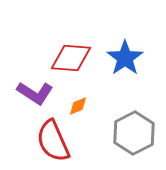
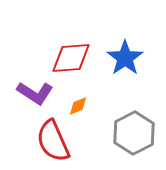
red diamond: rotated 9 degrees counterclockwise
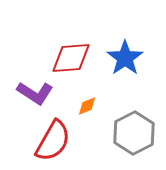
orange diamond: moved 9 px right
red semicircle: rotated 126 degrees counterclockwise
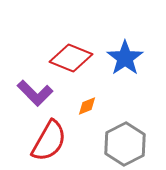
red diamond: rotated 27 degrees clockwise
purple L-shape: rotated 12 degrees clockwise
gray hexagon: moved 9 px left, 11 px down
red semicircle: moved 4 px left
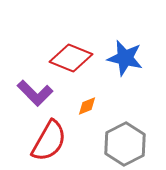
blue star: rotated 24 degrees counterclockwise
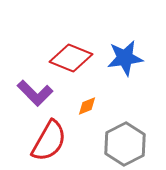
blue star: rotated 21 degrees counterclockwise
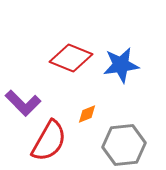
blue star: moved 4 px left, 7 px down
purple L-shape: moved 12 px left, 10 px down
orange diamond: moved 8 px down
gray hexagon: moved 1 px left, 1 px down; rotated 21 degrees clockwise
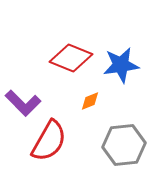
orange diamond: moved 3 px right, 13 px up
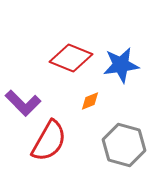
gray hexagon: rotated 21 degrees clockwise
